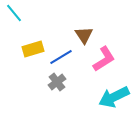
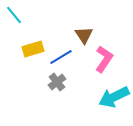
cyan line: moved 2 px down
pink L-shape: rotated 24 degrees counterclockwise
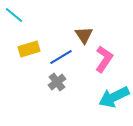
cyan line: rotated 12 degrees counterclockwise
yellow rectangle: moved 4 px left
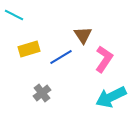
cyan line: rotated 12 degrees counterclockwise
brown triangle: moved 1 px left
gray cross: moved 15 px left, 11 px down
cyan arrow: moved 3 px left
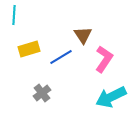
cyan line: rotated 66 degrees clockwise
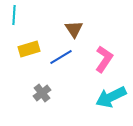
brown triangle: moved 9 px left, 6 px up
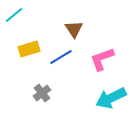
cyan line: rotated 48 degrees clockwise
pink L-shape: moved 2 px left; rotated 144 degrees counterclockwise
cyan arrow: moved 1 px down
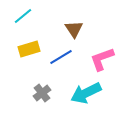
cyan line: moved 9 px right, 1 px down
cyan arrow: moved 25 px left, 5 px up
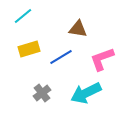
brown triangle: moved 4 px right; rotated 48 degrees counterclockwise
